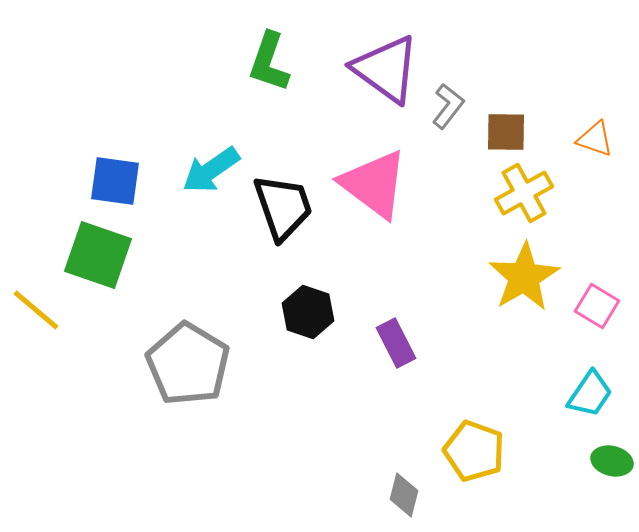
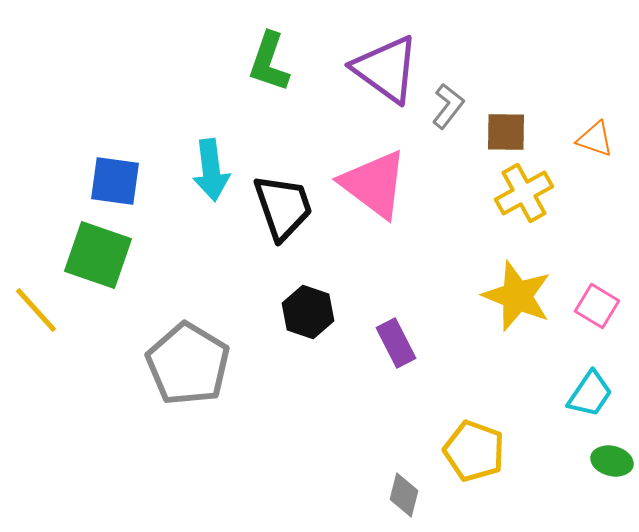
cyan arrow: rotated 62 degrees counterclockwise
yellow star: moved 7 px left, 19 px down; rotated 20 degrees counterclockwise
yellow line: rotated 8 degrees clockwise
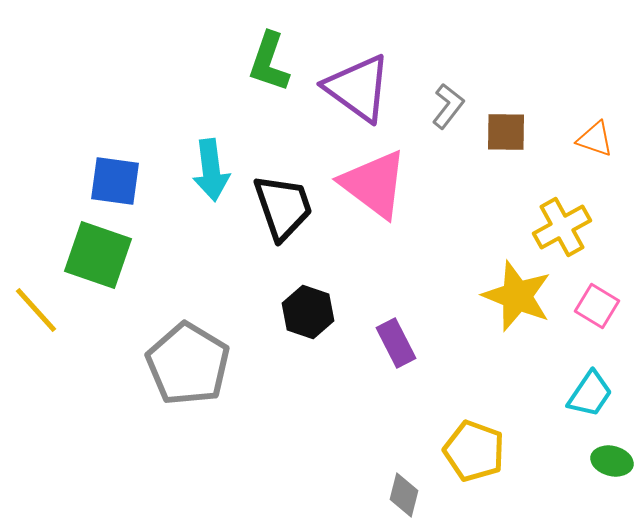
purple triangle: moved 28 px left, 19 px down
yellow cross: moved 38 px right, 34 px down
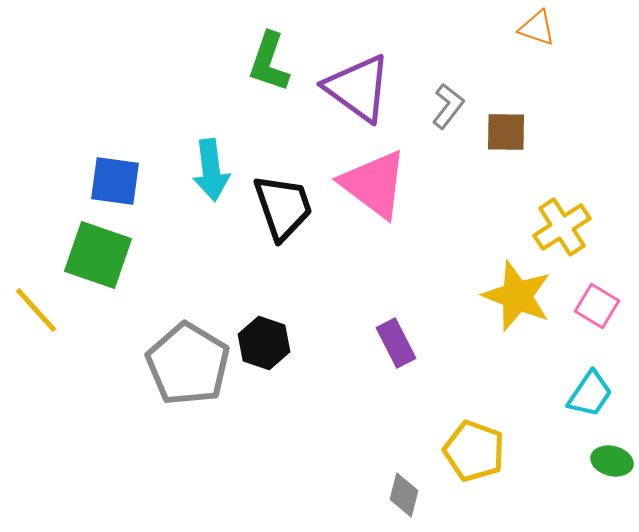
orange triangle: moved 58 px left, 111 px up
yellow cross: rotated 4 degrees counterclockwise
black hexagon: moved 44 px left, 31 px down
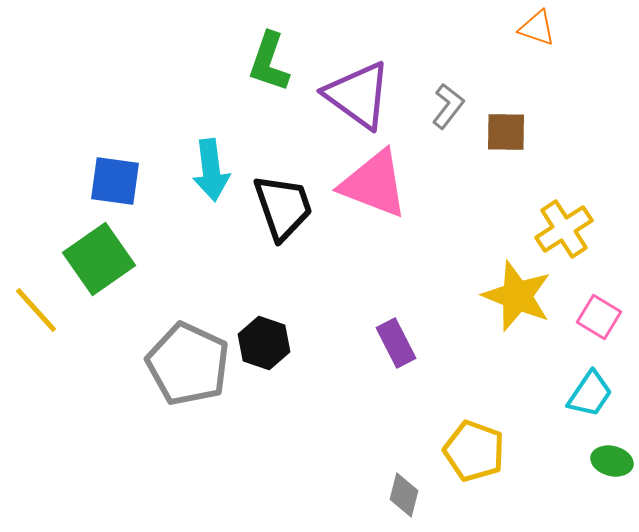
purple triangle: moved 7 px down
pink triangle: rotated 16 degrees counterclockwise
yellow cross: moved 2 px right, 2 px down
green square: moved 1 px right, 4 px down; rotated 36 degrees clockwise
pink square: moved 2 px right, 11 px down
gray pentagon: rotated 6 degrees counterclockwise
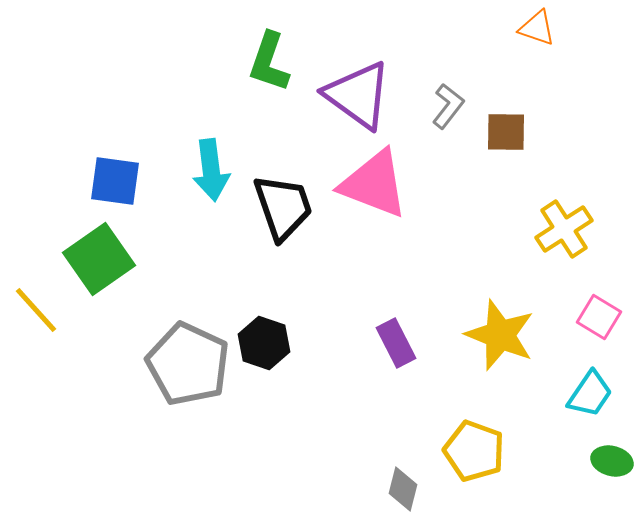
yellow star: moved 17 px left, 39 px down
gray diamond: moved 1 px left, 6 px up
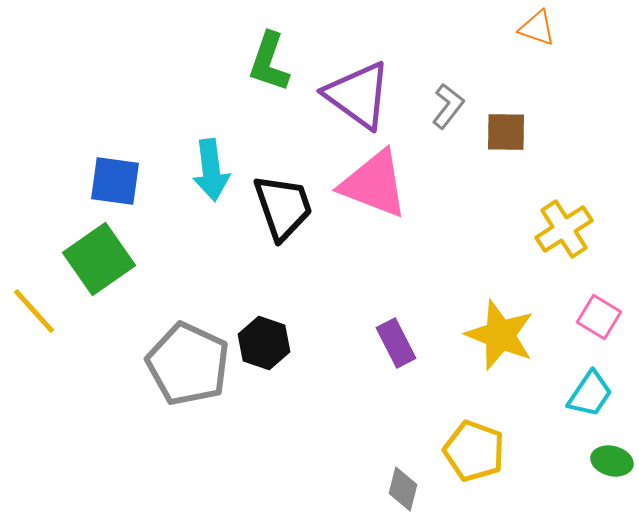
yellow line: moved 2 px left, 1 px down
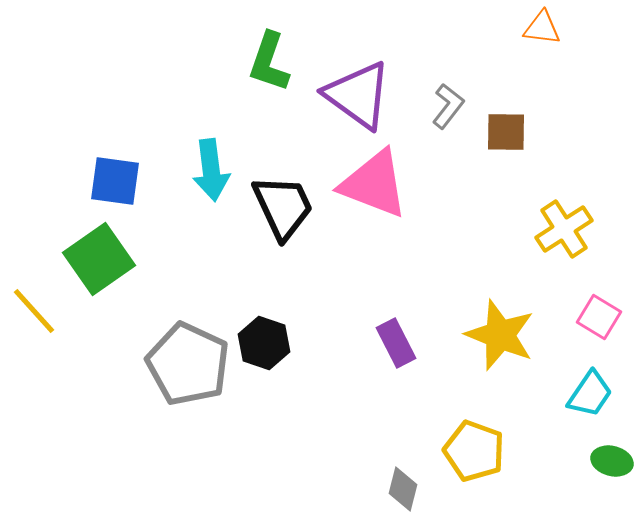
orange triangle: moved 5 px right; rotated 12 degrees counterclockwise
black trapezoid: rotated 6 degrees counterclockwise
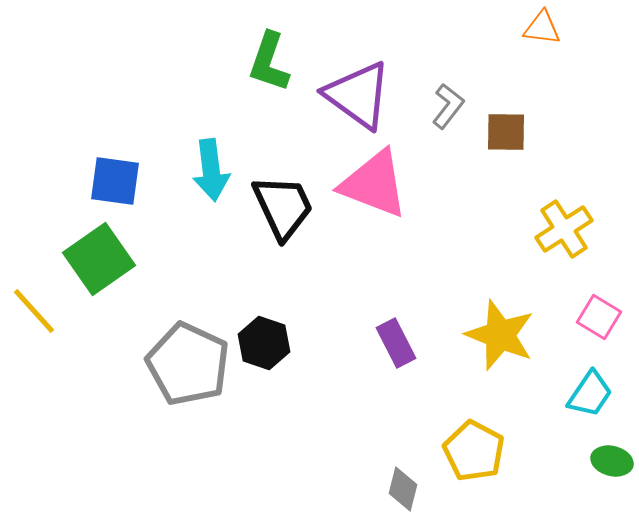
yellow pentagon: rotated 8 degrees clockwise
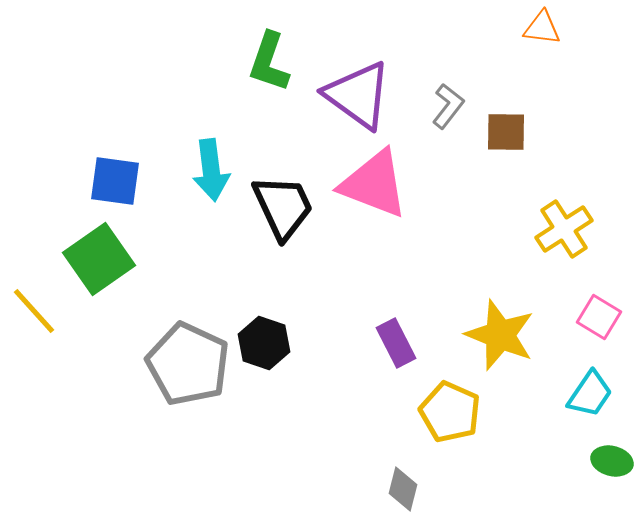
yellow pentagon: moved 24 px left, 39 px up; rotated 4 degrees counterclockwise
